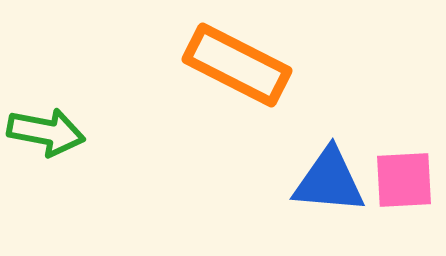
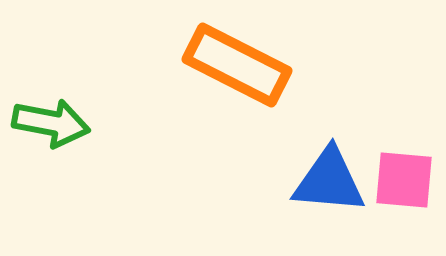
green arrow: moved 5 px right, 9 px up
pink square: rotated 8 degrees clockwise
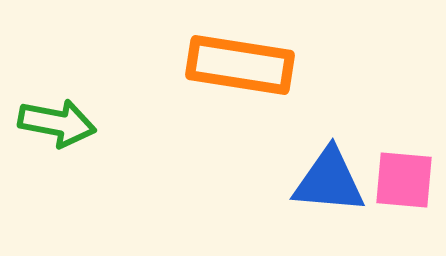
orange rectangle: moved 3 px right; rotated 18 degrees counterclockwise
green arrow: moved 6 px right
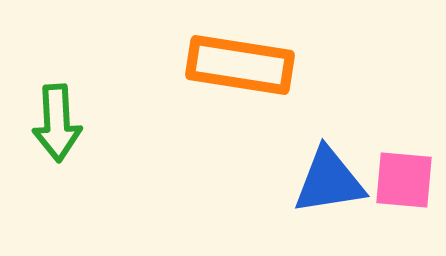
green arrow: rotated 76 degrees clockwise
blue triangle: rotated 14 degrees counterclockwise
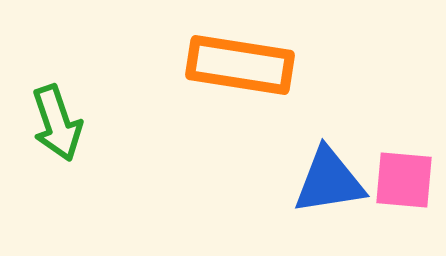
green arrow: rotated 16 degrees counterclockwise
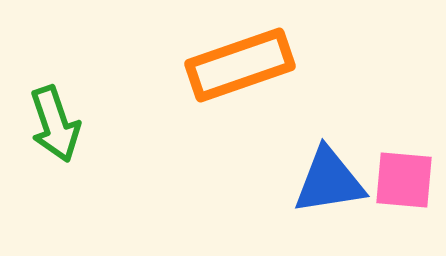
orange rectangle: rotated 28 degrees counterclockwise
green arrow: moved 2 px left, 1 px down
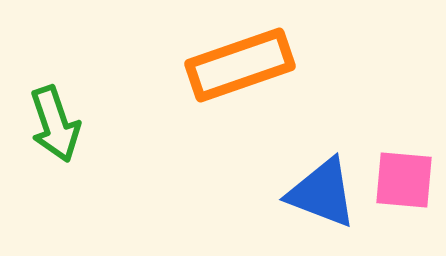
blue triangle: moved 7 px left, 12 px down; rotated 30 degrees clockwise
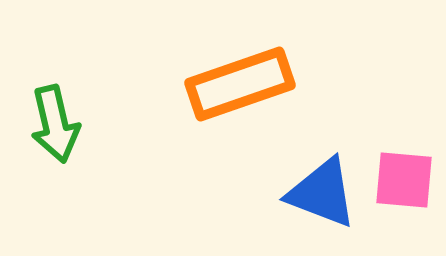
orange rectangle: moved 19 px down
green arrow: rotated 6 degrees clockwise
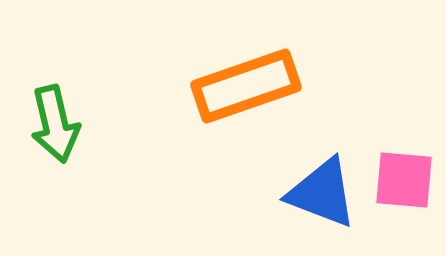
orange rectangle: moved 6 px right, 2 px down
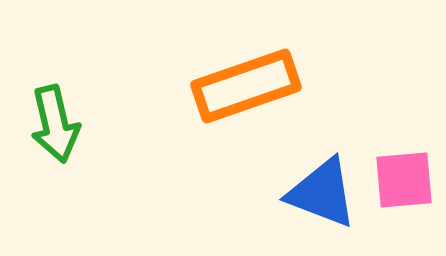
pink square: rotated 10 degrees counterclockwise
